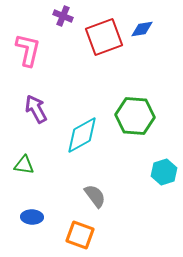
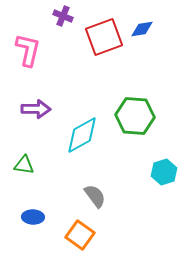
purple arrow: rotated 120 degrees clockwise
blue ellipse: moved 1 px right
orange square: rotated 16 degrees clockwise
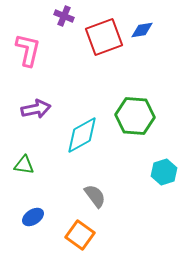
purple cross: moved 1 px right
blue diamond: moved 1 px down
purple arrow: rotated 12 degrees counterclockwise
blue ellipse: rotated 35 degrees counterclockwise
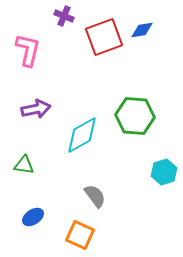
orange square: rotated 12 degrees counterclockwise
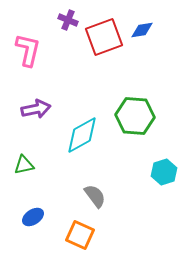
purple cross: moved 4 px right, 4 px down
green triangle: rotated 20 degrees counterclockwise
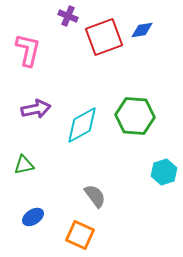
purple cross: moved 4 px up
cyan diamond: moved 10 px up
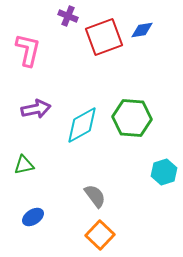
green hexagon: moved 3 px left, 2 px down
orange square: moved 20 px right; rotated 20 degrees clockwise
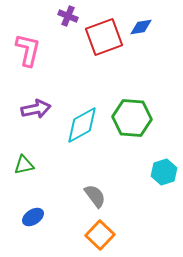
blue diamond: moved 1 px left, 3 px up
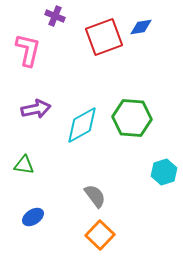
purple cross: moved 13 px left
green triangle: rotated 20 degrees clockwise
